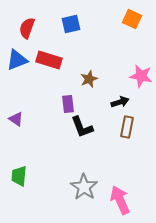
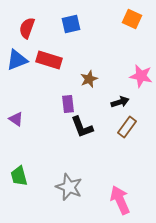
brown rectangle: rotated 25 degrees clockwise
green trapezoid: rotated 20 degrees counterclockwise
gray star: moved 15 px left; rotated 12 degrees counterclockwise
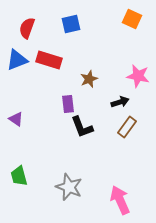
pink star: moved 3 px left
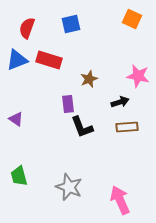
brown rectangle: rotated 50 degrees clockwise
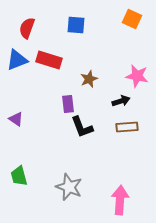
blue square: moved 5 px right, 1 px down; rotated 18 degrees clockwise
pink star: moved 1 px left
black arrow: moved 1 px right, 1 px up
pink arrow: rotated 28 degrees clockwise
